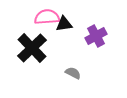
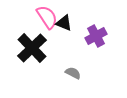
pink semicircle: rotated 60 degrees clockwise
black triangle: moved 1 px up; rotated 30 degrees clockwise
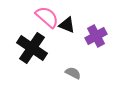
pink semicircle: rotated 15 degrees counterclockwise
black triangle: moved 3 px right, 2 px down
black cross: rotated 12 degrees counterclockwise
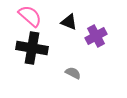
pink semicircle: moved 17 px left, 1 px up
black triangle: moved 2 px right, 3 px up
black cross: rotated 24 degrees counterclockwise
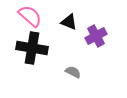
gray semicircle: moved 1 px up
